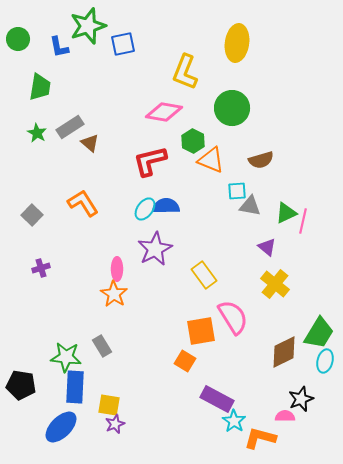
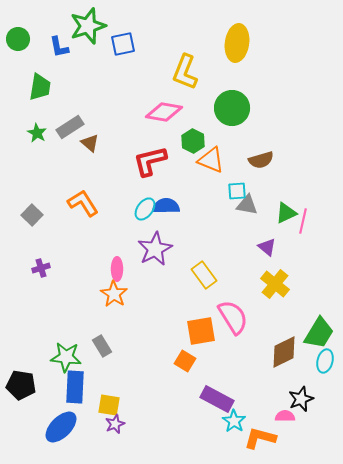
gray triangle at (250, 206): moved 3 px left, 1 px up
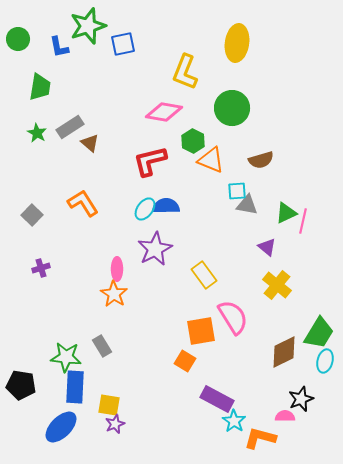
yellow cross at (275, 284): moved 2 px right, 1 px down
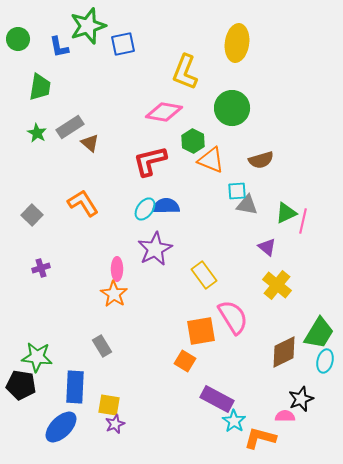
green star at (66, 357): moved 29 px left
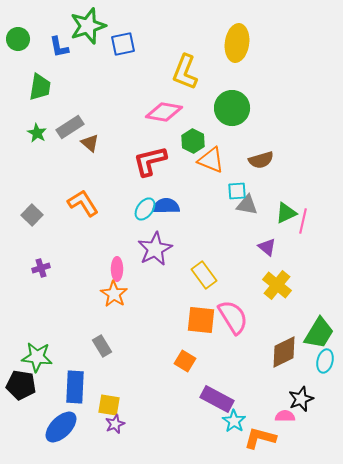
orange square at (201, 331): moved 11 px up; rotated 16 degrees clockwise
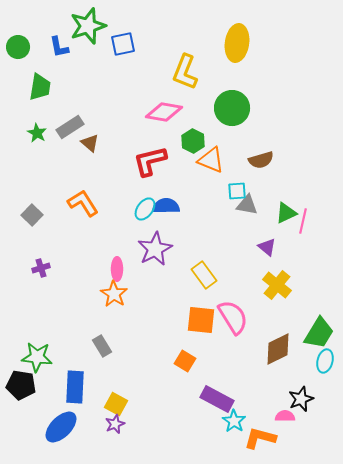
green circle at (18, 39): moved 8 px down
brown diamond at (284, 352): moved 6 px left, 3 px up
yellow square at (109, 405): moved 7 px right, 1 px up; rotated 20 degrees clockwise
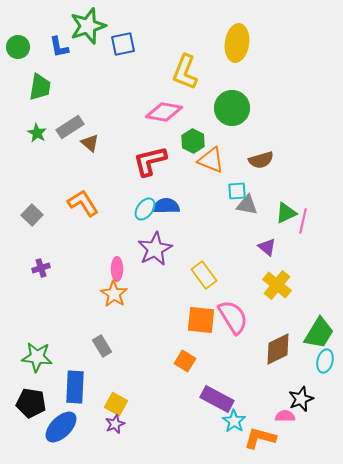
black pentagon at (21, 385): moved 10 px right, 18 px down
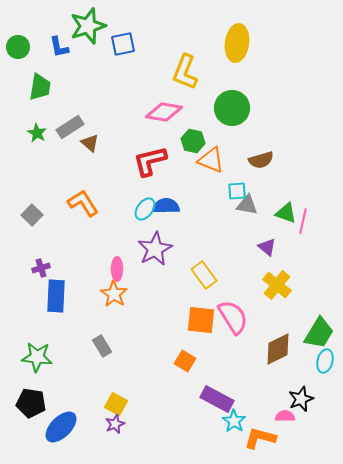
green hexagon at (193, 141): rotated 15 degrees counterclockwise
green triangle at (286, 213): rotated 45 degrees clockwise
blue rectangle at (75, 387): moved 19 px left, 91 px up
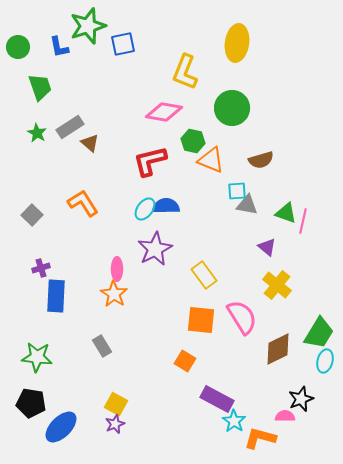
green trapezoid at (40, 87): rotated 28 degrees counterclockwise
pink semicircle at (233, 317): moved 9 px right
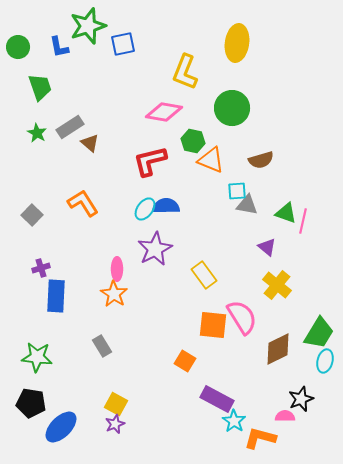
orange square at (201, 320): moved 12 px right, 5 px down
